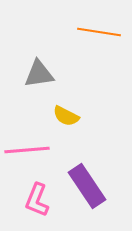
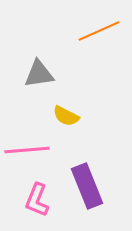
orange line: moved 1 px up; rotated 33 degrees counterclockwise
purple rectangle: rotated 12 degrees clockwise
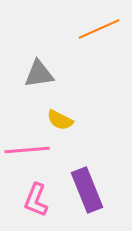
orange line: moved 2 px up
yellow semicircle: moved 6 px left, 4 px down
purple rectangle: moved 4 px down
pink L-shape: moved 1 px left
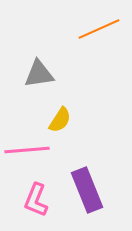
yellow semicircle: rotated 84 degrees counterclockwise
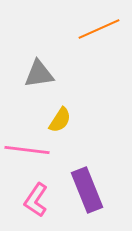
pink line: rotated 12 degrees clockwise
pink L-shape: rotated 12 degrees clockwise
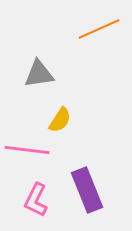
pink L-shape: rotated 8 degrees counterclockwise
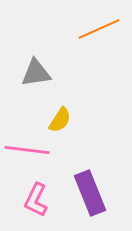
gray triangle: moved 3 px left, 1 px up
purple rectangle: moved 3 px right, 3 px down
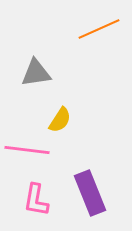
pink L-shape: rotated 16 degrees counterclockwise
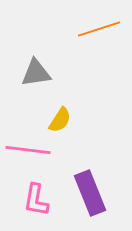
orange line: rotated 6 degrees clockwise
pink line: moved 1 px right
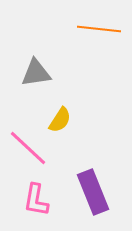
orange line: rotated 24 degrees clockwise
pink line: moved 2 px up; rotated 36 degrees clockwise
purple rectangle: moved 3 px right, 1 px up
